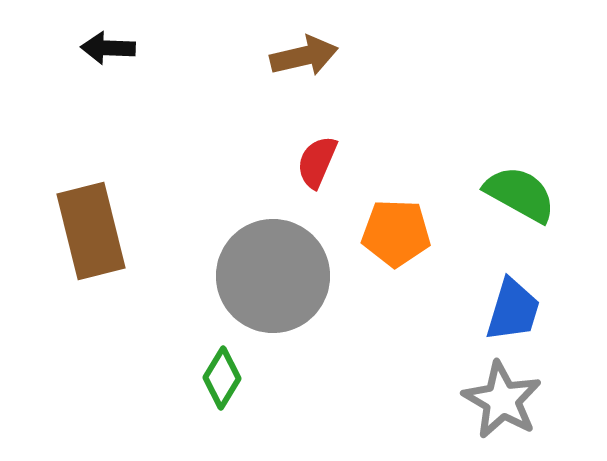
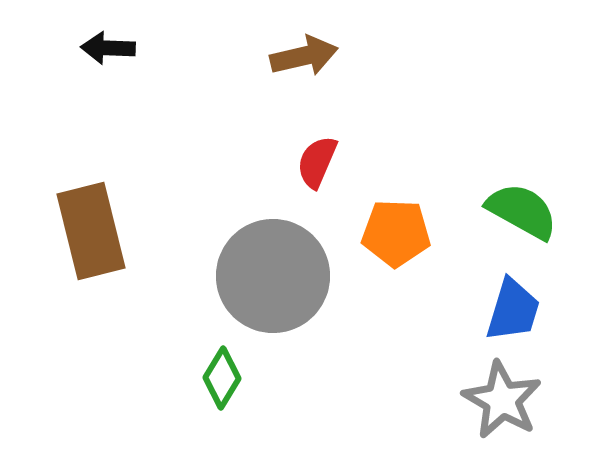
green semicircle: moved 2 px right, 17 px down
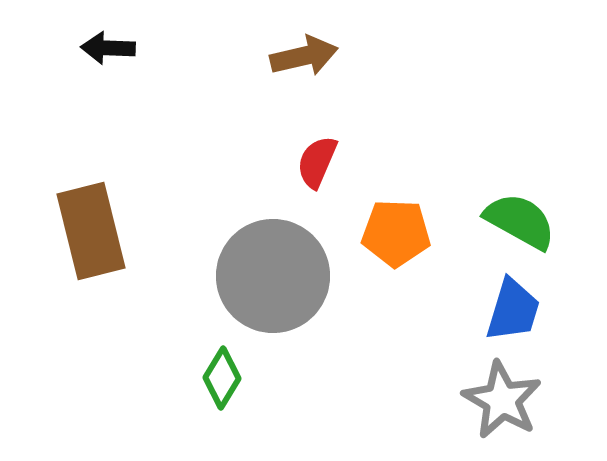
green semicircle: moved 2 px left, 10 px down
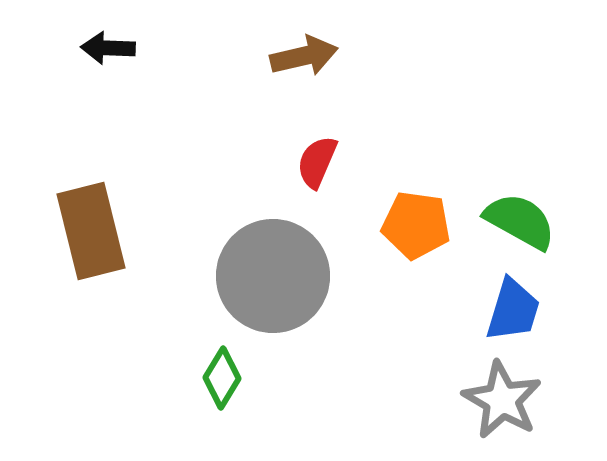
orange pentagon: moved 20 px right, 8 px up; rotated 6 degrees clockwise
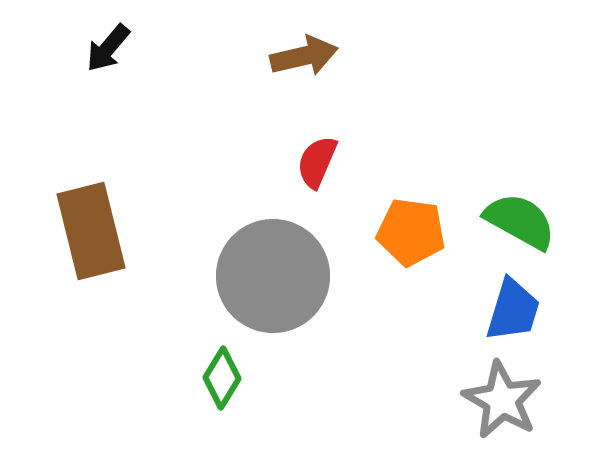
black arrow: rotated 52 degrees counterclockwise
orange pentagon: moved 5 px left, 7 px down
